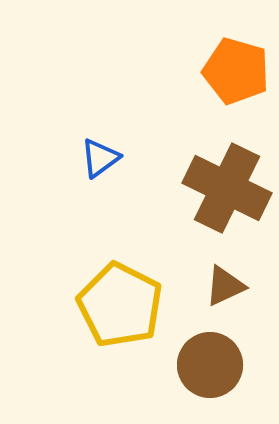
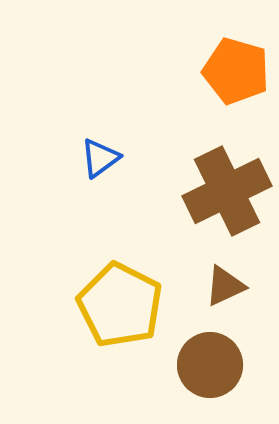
brown cross: moved 3 px down; rotated 38 degrees clockwise
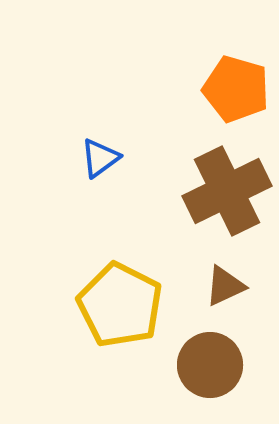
orange pentagon: moved 18 px down
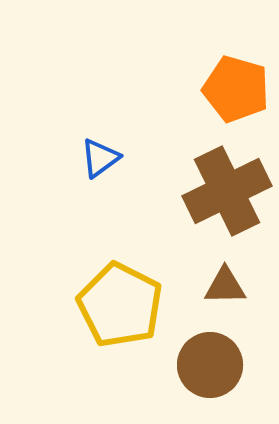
brown triangle: rotated 24 degrees clockwise
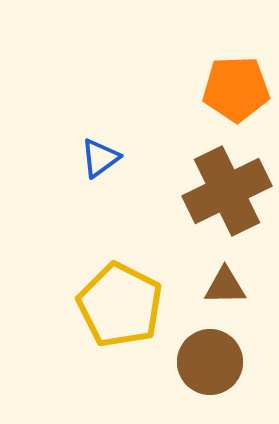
orange pentagon: rotated 18 degrees counterclockwise
brown circle: moved 3 px up
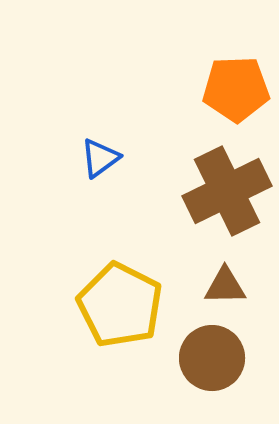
brown circle: moved 2 px right, 4 px up
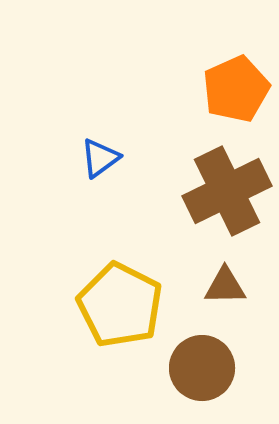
orange pentagon: rotated 22 degrees counterclockwise
brown circle: moved 10 px left, 10 px down
